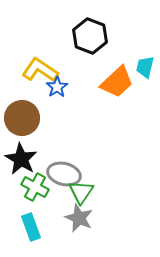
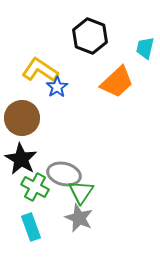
cyan trapezoid: moved 19 px up
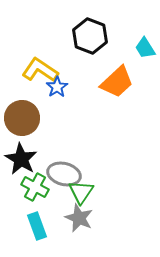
cyan trapezoid: rotated 45 degrees counterclockwise
cyan rectangle: moved 6 px right, 1 px up
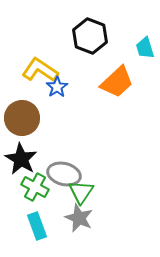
cyan trapezoid: rotated 15 degrees clockwise
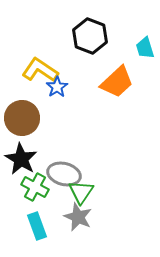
gray star: moved 1 px left, 1 px up
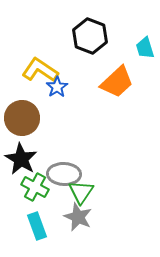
gray ellipse: rotated 12 degrees counterclockwise
